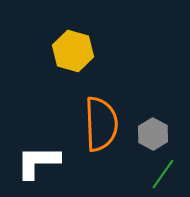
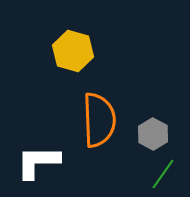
orange semicircle: moved 2 px left, 4 px up
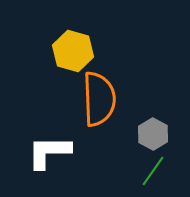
orange semicircle: moved 21 px up
white L-shape: moved 11 px right, 10 px up
green line: moved 10 px left, 3 px up
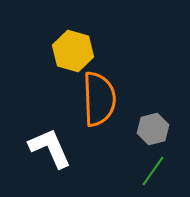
gray hexagon: moved 5 px up; rotated 16 degrees clockwise
white L-shape: moved 1 px right, 4 px up; rotated 66 degrees clockwise
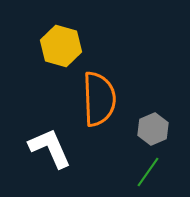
yellow hexagon: moved 12 px left, 5 px up
gray hexagon: rotated 8 degrees counterclockwise
green line: moved 5 px left, 1 px down
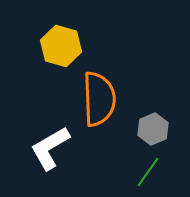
white L-shape: rotated 96 degrees counterclockwise
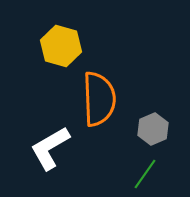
green line: moved 3 px left, 2 px down
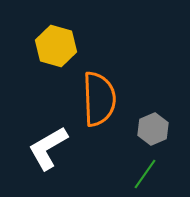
yellow hexagon: moved 5 px left
white L-shape: moved 2 px left
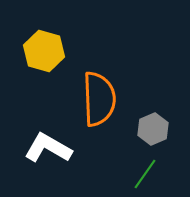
yellow hexagon: moved 12 px left, 5 px down
white L-shape: rotated 60 degrees clockwise
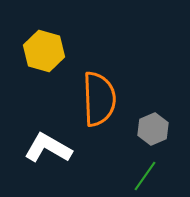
green line: moved 2 px down
